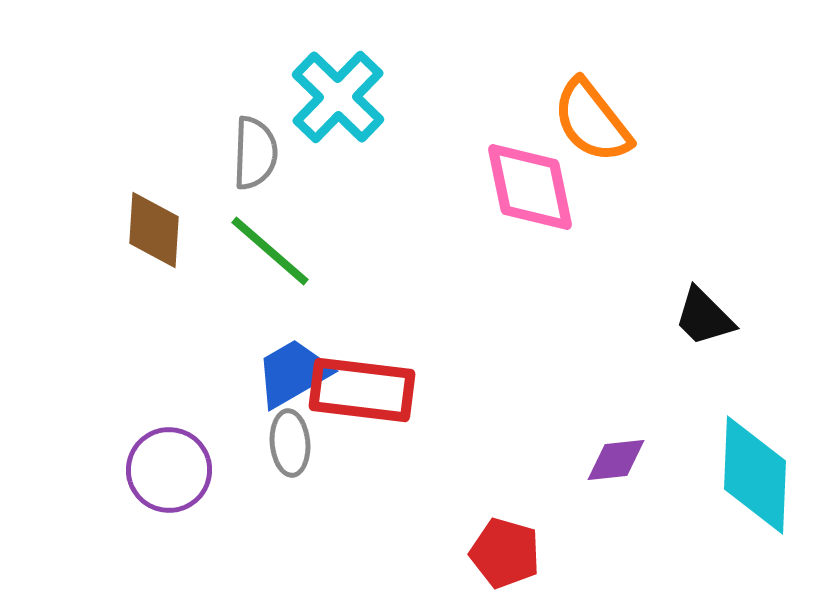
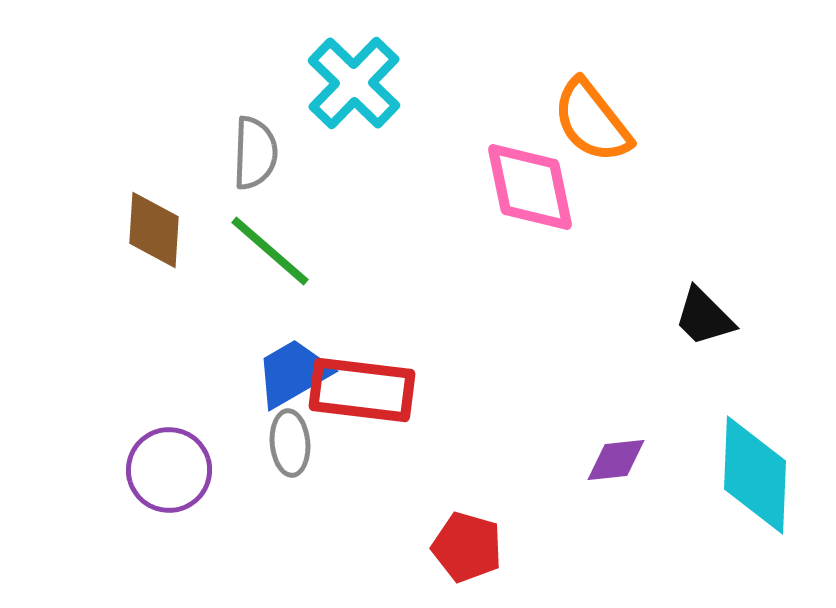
cyan cross: moved 16 px right, 14 px up
red pentagon: moved 38 px left, 6 px up
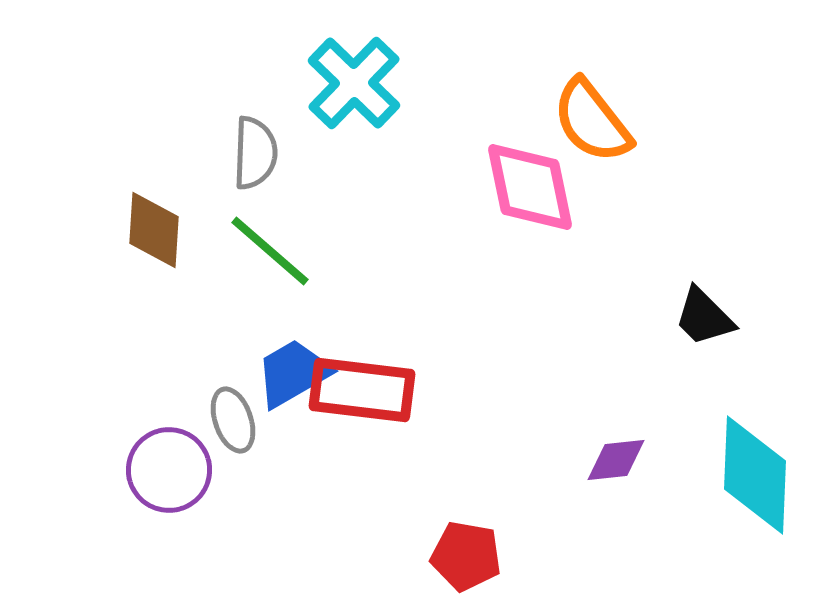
gray ellipse: moved 57 px left, 23 px up; rotated 14 degrees counterclockwise
red pentagon: moved 1 px left, 9 px down; rotated 6 degrees counterclockwise
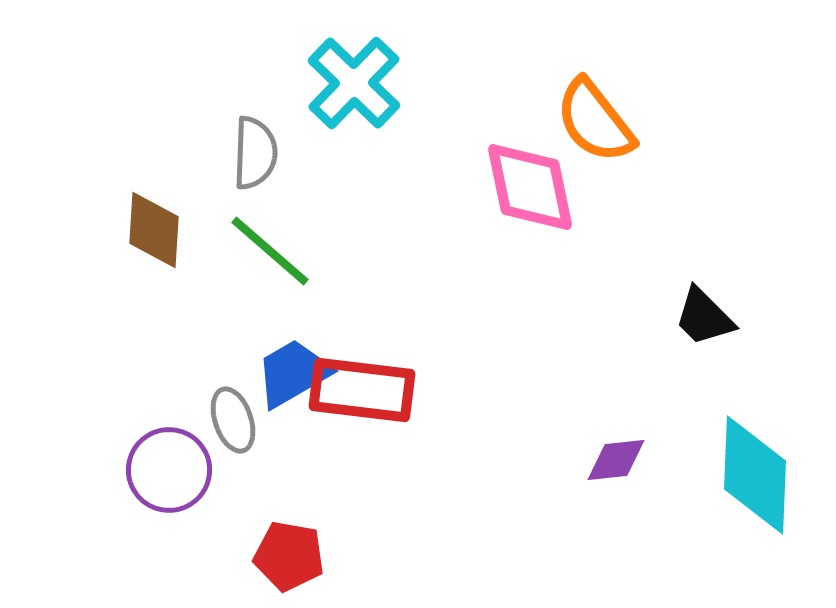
orange semicircle: moved 3 px right
red pentagon: moved 177 px left
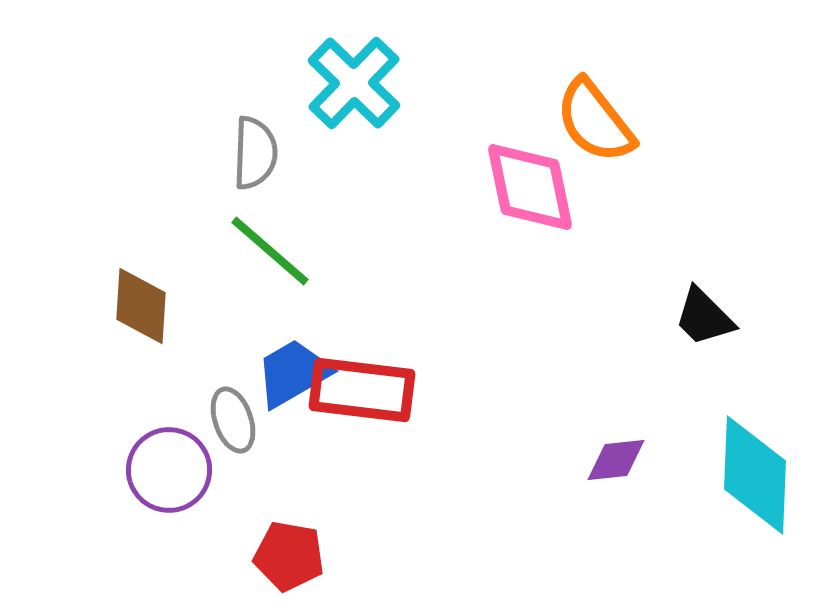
brown diamond: moved 13 px left, 76 px down
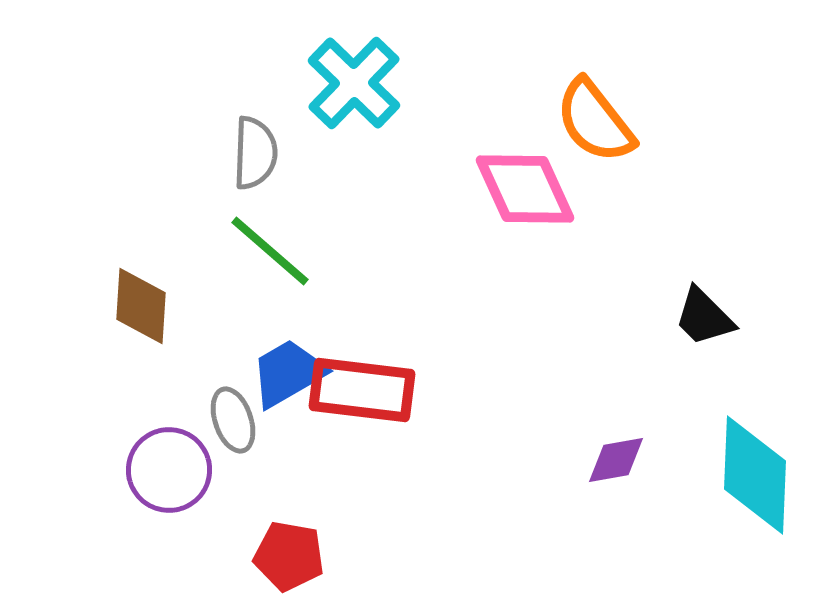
pink diamond: moved 5 px left, 2 px down; rotated 13 degrees counterclockwise
blue trapezoid: moved 5 px left
purple diamond: rotated 4 degrees counterclockwise
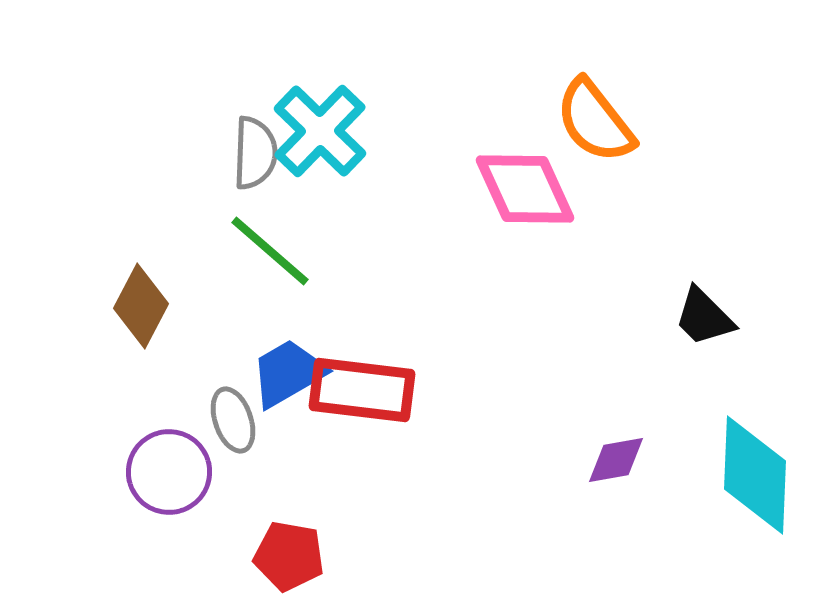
cyan cross: moved 34 px left, 48 px down
brown diamond: rotated 24 degrees clockwise
purple circle: moved 2 px down
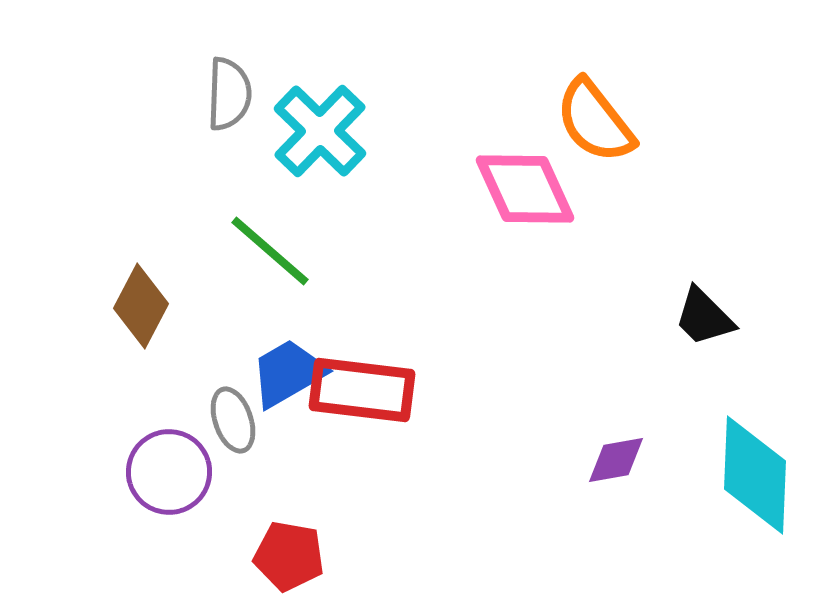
gray semicircle: moved 26 px left, 59 px up
